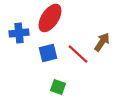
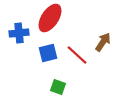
brown arrow: moved 1 px right
red line: moved 1 px left, 1 px down
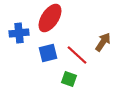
green square: moved 11 px right, 8 px up
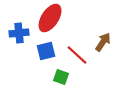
blue square: moved 2 px left, 2 px up
green square: moved 8 px left, 2 px up
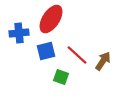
red ellipse: moved 1 px right, 1 px down
brown arrow: moved 19 px down
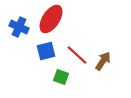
blue cross: moved 6 px up; rotated 30 degrees clockwise
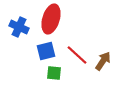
red ellipse: rotated 16 degrees counterclockwise
green square: moved 7 px left, 4 px up; rotated 14 degrees counterclockwise
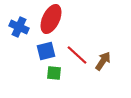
red ellipse: rotated 8 degrees clockwise
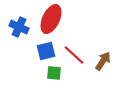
red line: moved 3 px left
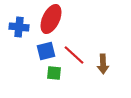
blue cross: rotated 18 degrees counterclockwise
brown arrow: moved 3 px down; rotated 144 degrees clockwise
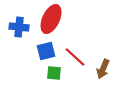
red line: moved 1 px right, 2 px down
brown arrow: moved 5 px down; rotated 24 degrees clockwise
